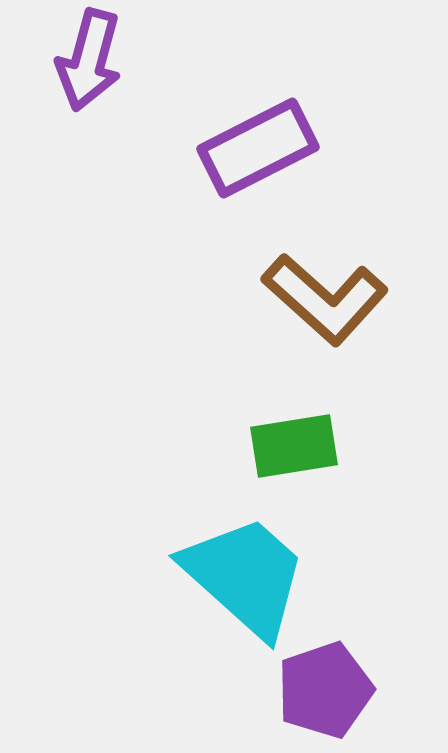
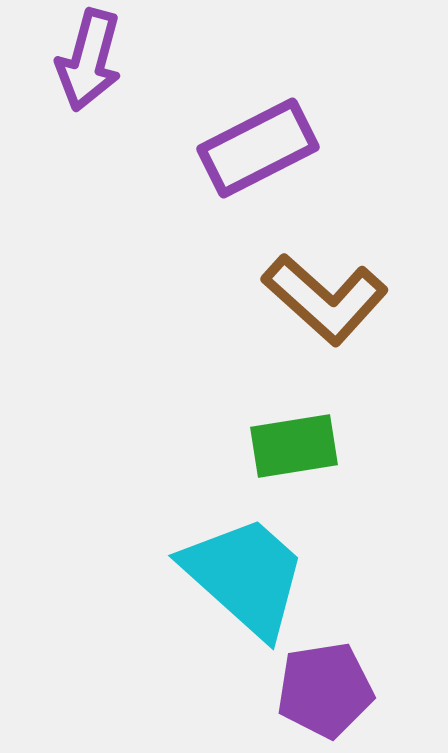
purple pentagon: rotated 10 degrees clockwise
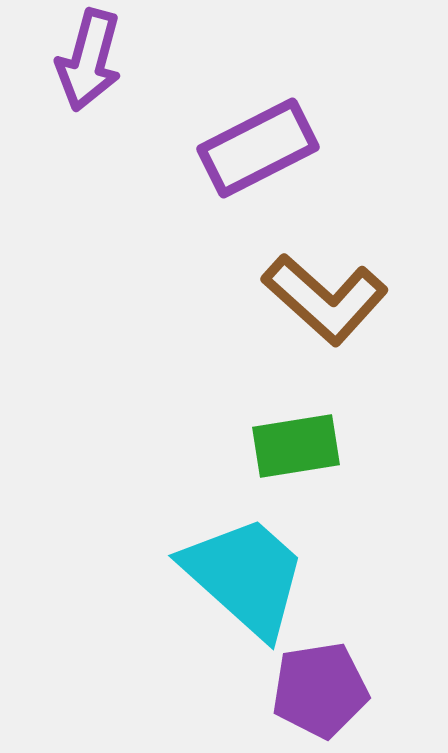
green rectangle: moved 2 px right
purple pentagon: moved 5 px left
